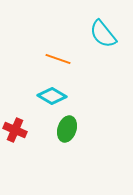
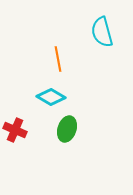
cyan semicircle: moved 1 px left, 2 px up; rotated 24 degrees clockwise
orange line: rotated 60 degrees clockwise
cyan diamond: moved 1 px left, 1 px down
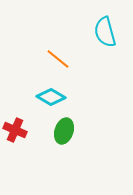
cyan semicircle: moved 3 px right
orange line: rotated 40 degrees counterclockwise
green ellipse: moved 3 px left, 2 px down
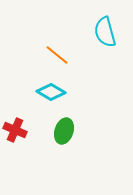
orange line: moved 1 px left, 4 px up
cyan diamond: moved 5 px up
